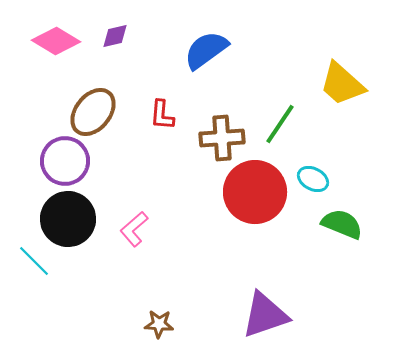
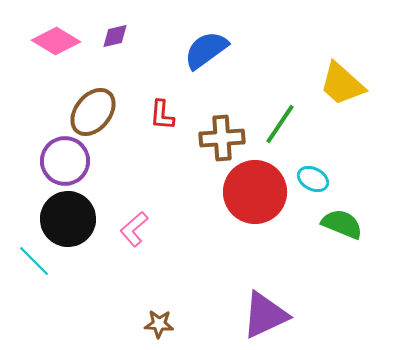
purple triangle: rotated 6 degrees counterclockwise
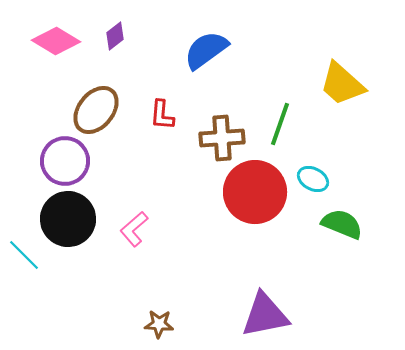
purple diamond: rotated 24 degrees counterclockwise
brown ellipse: moved 3 px right, 2 px up
green line: rotated 15 degrees counterclockwise
cyan line: moved 10 px left, 6 px up
purple triangle: rotated 14 degrees clockwise
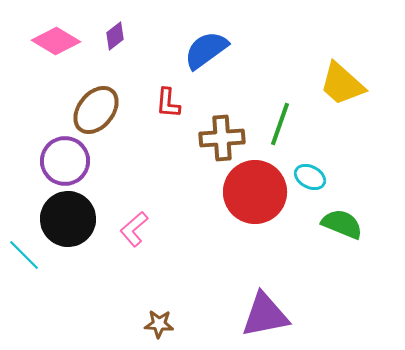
red L-shape: moved 6 px right, 12 px up
cyan ellipse: moved 3 px left, 2 px up
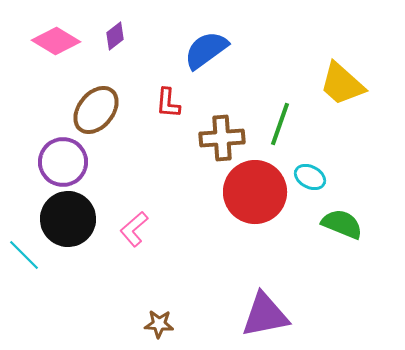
purple circle: moved 2 px left, 1 px down
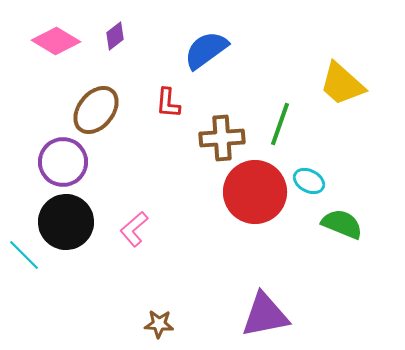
cyan ellipse: moved 1 px left, 4 px down
black circle: moved 2 px left, 3 px down
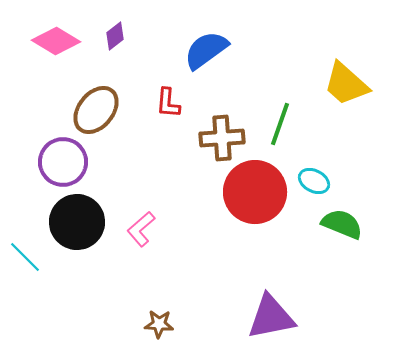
yellow trapezoid: moved 4 px right
cyan ellipse: moved 5 px right
black circle: moved 11 px right
pink L-shape: moved 7 px right
cyan line: moved 1 px right, 2 px down
purple triangle: moved 6 px right, 2 px down
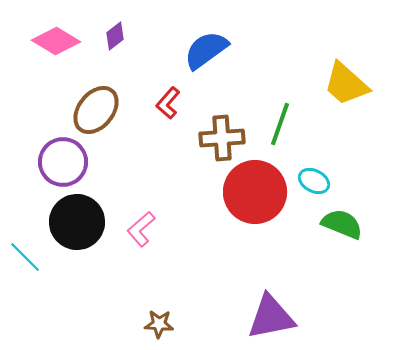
red L-shape: rotated 36 degrees clockwise
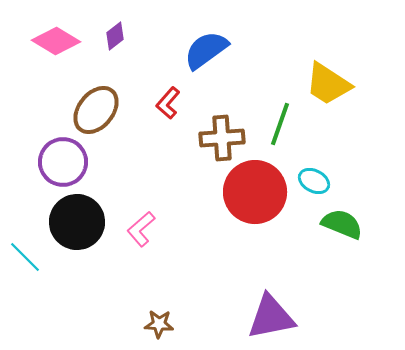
yellow trapezoid: moved 18 px left; rotated 9 degrees counterclockwise
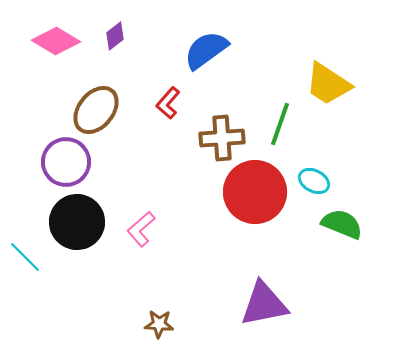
purple circle: moved 3 px right
purple triangle: moved 7 px left, 13 px up
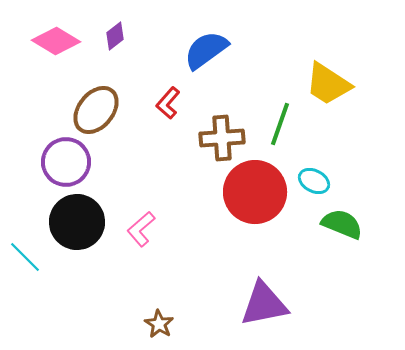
brown star: rotated 28 degrees clockwise
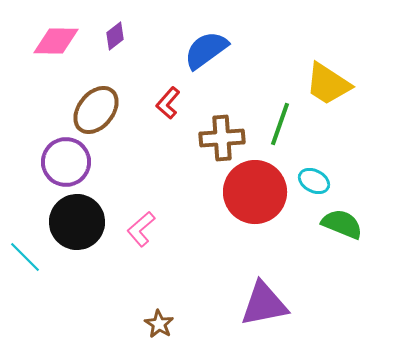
pink diamond: rotated 30 degrees counterclockwise
